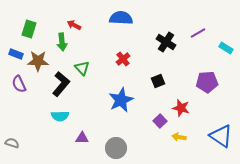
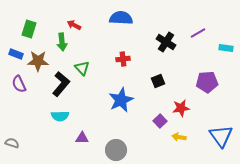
cyan rectangle: rotated 24 degrees counterclockwise
red cross: rotated 32 degrees clockwise
red star: rotated 24 degrees counterclockwise
blue triangle: rotated 20 degrees clockwise
gray circle: moved 2 px down
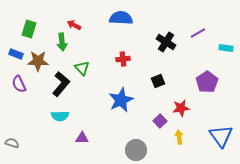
purple pentagon: rotated 30 degrees counterclockwise
yellow arrow: rotated 72 degrees clockwise
gray circle: moved 20 px right
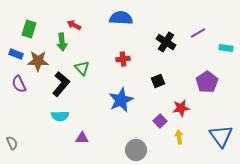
gray semicircle: rotated 48 degrees clockwise
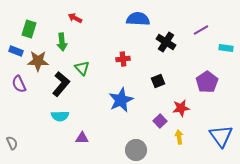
blue semicircle: moved 17 px right, 1 px down
red arrow: moved 1 px right, 7 px up
purple line: moved 3 px right, 3 px up
blue rectangle: moved 3 px up
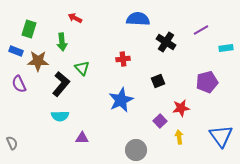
cyan rectangle: rotated 16 degrees counterclockwise
purple pentagon: rotated 20 degrees clockwise
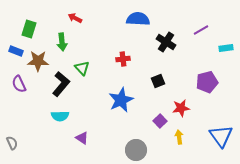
purple triangle: rotated 32 degrees clockwise
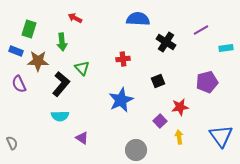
red star: moved 1 px left, 1 px up
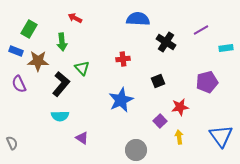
green rectangle: rotated 12 degrees clockwise
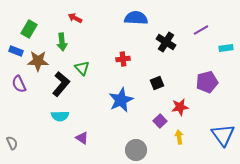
blue semicircle: moved 2 px left, 1 px up
black square: moved 1 px left, 2 px down
blue triangle: moved 2 px right, 1 px up
